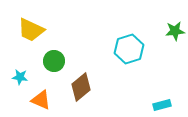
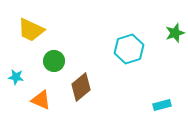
green star: moved 2 px down; rotated 12 degrees counterclockwise
cyan star: moved 4 px left
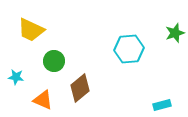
cyan hexagon: rotated 12 degrees clockwise
brown diamond: moved 1 px left, 1 px down
orange triangle: moved 2 px right
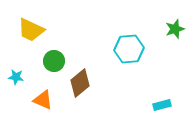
green star: moved 4 px up
brown diamond: moved 5 px up
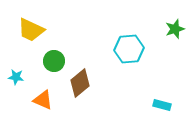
cyan rectangle: rotated 30 degrees clockwise
